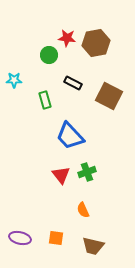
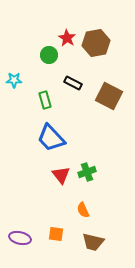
red star: rotated 24 degrees clockwise
blue trapezoid: moved 19 px left, 2 px down
orange square: moved 4 px up
brown trapezoid: moved 4 px up
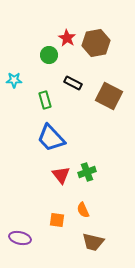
orange square: moved 1 px right, 14 px up
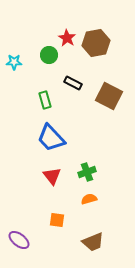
cyan star: moved 18 px up
red triangle: moved 9 px left, 1 px down
orange semicircle: moved 6 px right, 11 px up; rotated 98 degrees clockwise
purple ellipse: moved 1 px left, 2 px down; rotated 25 degrees clockwise
brown trapezoid: rotated 35 degrees counterclockwise
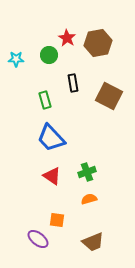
brown hexagon: moved 2 px right
cyan star: moved 2 px right, 3 px up
black rectangle: rotated 54 degrees clockwise
red triangle: rotated 18 degrees counterclockwise
purple ellipse: moved 19 px right, 1 px up
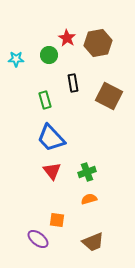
red triangle: moved 5 px up; rotated 18 degrees clockwise
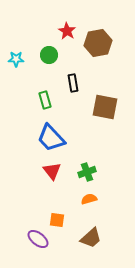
red star: moved 7 px up
brown square: moved 4 px left, 11 px down; rotated 16 degrees counterclockwise
brown trapezoid: moved 2 px left, 4 px up; rotated 20 degrees counterclockwise
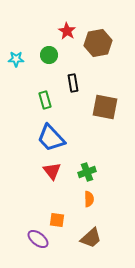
orange semicircle: rotated 105 degrees clockwise
